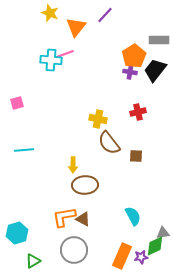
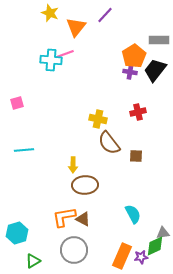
cyan semicircle: moved 2 px up
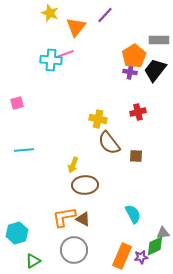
yellow arrow: rotated 21 degrees clockwise
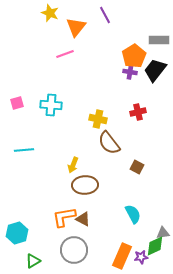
purple line: rotated 72 degrees counterclockwise
cyan cross: moved 45 px down
brown square: moved 1 px right, 11 px down; rotated 24 degrees clockwise
